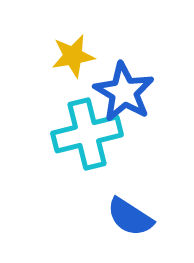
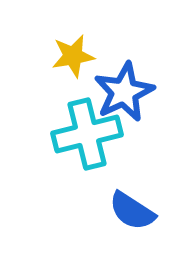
blue star: rotated 16 degrees clockwise
blue semicircle: moved 2 px right, 6 px up
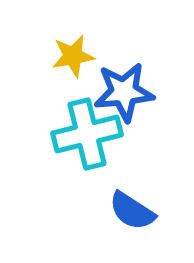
blue star: rotated 20 degrees clockwise
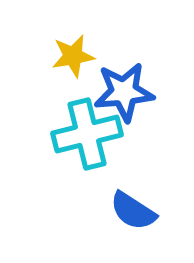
blue semicircle: moved 1 px right
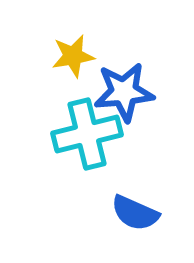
blue semicircle: moved 2 px right, 2 px down; rotated 9 degrees counterclockwise
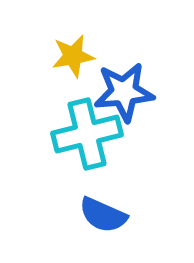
blue semicircle: moved 32 px left, 2 px down
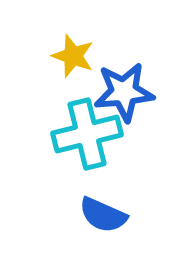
yellow star: rotated 30 degrees clockwise
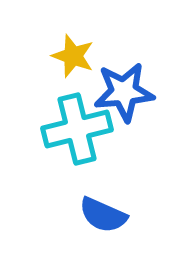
cyan cross: moved 10 px left, 5 px up
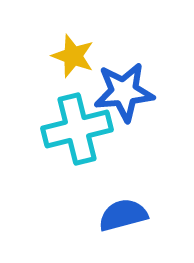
blue semicircle: moved 20 px right; rotated 141 degrees clockwise
